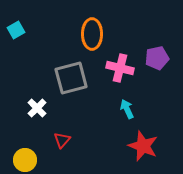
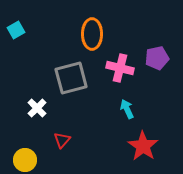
red star: rotated 12 degrees clockwise
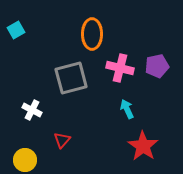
purple pentagon: moved 8 px down
white cross: moved 5 px left, 2 px down; rotated 18 degrees counterclockwise
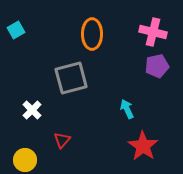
pink cross: moved 33 px right, 36 px up
white cross: rotated 18 degrees clockwise
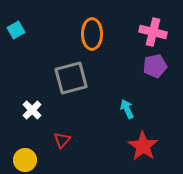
purple pentagon: moved 2 px left
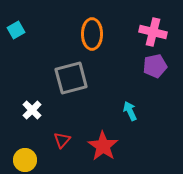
cyan arrow: moved 3 px right, 2 px down
red star: moved 40 px left
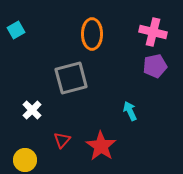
red star: moved 2 px left
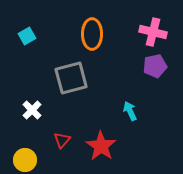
cyan square: moved 11 px right, 6 px down
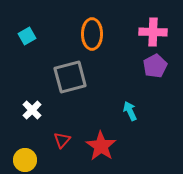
pink cross: rotated 12 degrees counterclockwise
purple pentagon: rotated 15 degrees counterclockwise
gray square: moved 1 px left, 1 px up
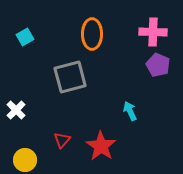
cyan square: moved 2 px left, 1 px down
purple pentagon: moved 3 px right, 1 px up; rotated 20 degrees counterclockwise
white cross: moved 16 px left
